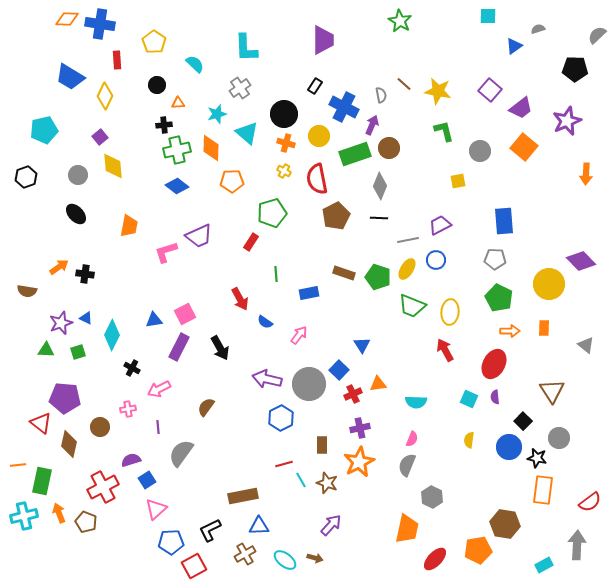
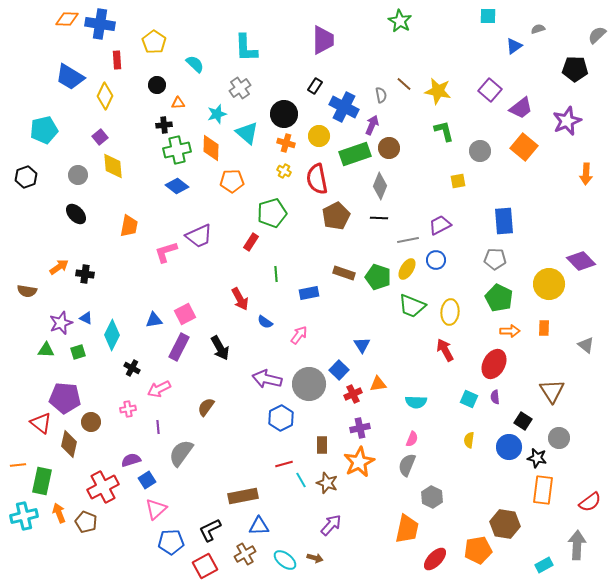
black square at (523, 421): rotated 12 degrees counterclockwise
brown circle at (100, 427): moved 9 px left, 5 px up
red square at (194, 566): moved 11 px right
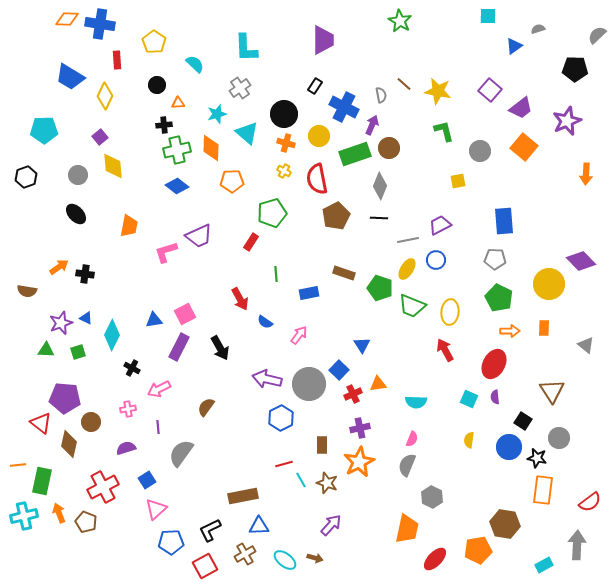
cyan pentagon at (44, 130): rotated 12 degrees clockwise
green pentagon at (378, 277): moved 2 px right, 11 px down
purple semicircle at (131, 460): moved 5 px left, 12 px up
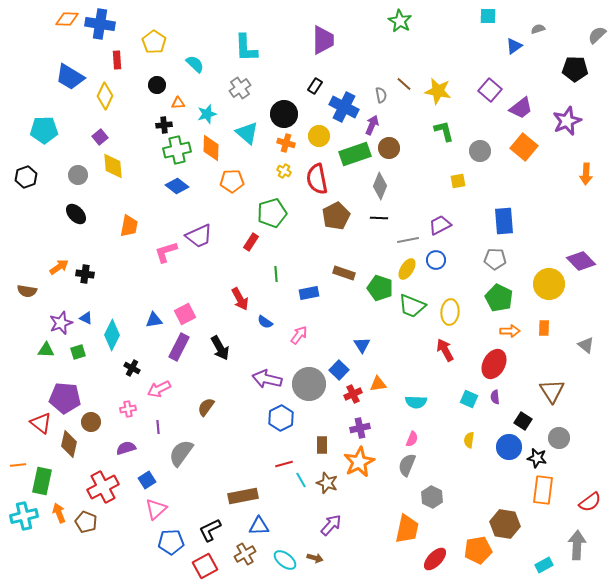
cyan star at (217, 114): moved 10 px left
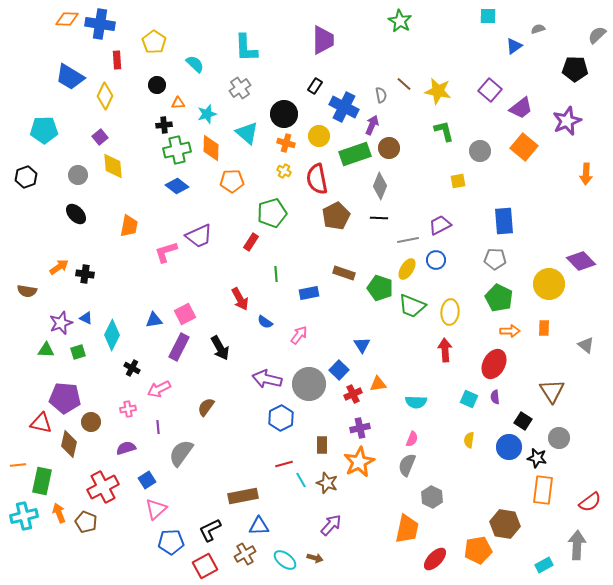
red arrow at (445, 350): rotated 25 degrees clockwise
red triangle at (41, 423): rotated 25 degrees counterclockwise
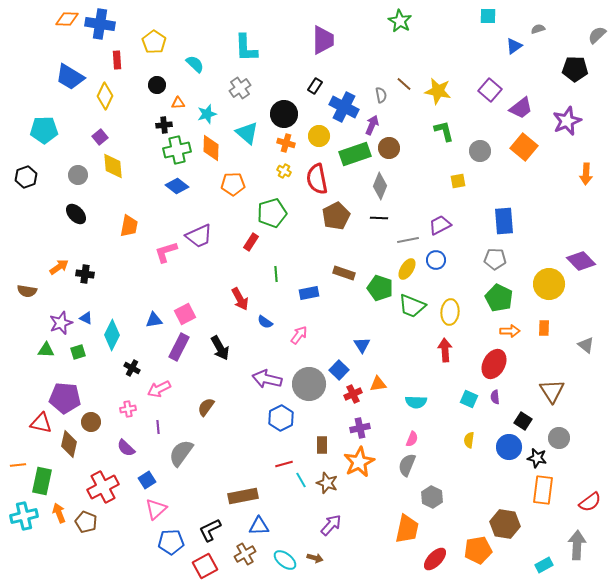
orange pentagon at (232, 181): moved 1 px right, 3 px down
purple semicircle at (126, 448): rotated 120 degrees counterclockwise
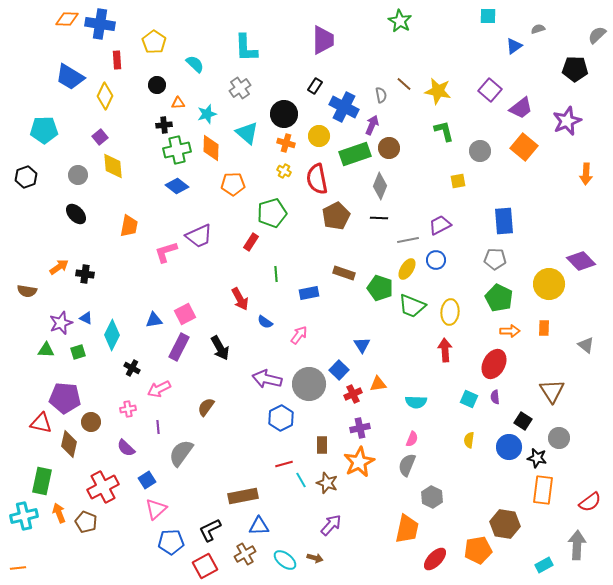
orange line at (18, 465): moved 103 px down
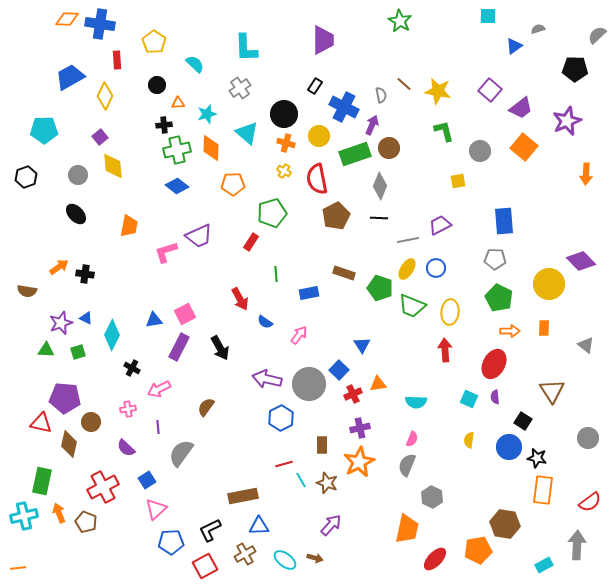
blue trapezoid at (70, 77): rotated 120 degrees clockwise
blue circle at (436, 260): moved 8 px down
gray circle at (559, 438): moved 29 px right
